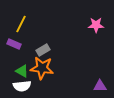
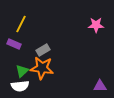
green triangle: rotated 48 degrees clockwise
white semicircle: moved 2 px left
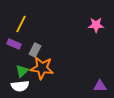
gray rectangle: moved 8 px left; rotated 32 degrees counterclockwise
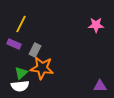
green triangle: moved 1 px left, 2 px down
